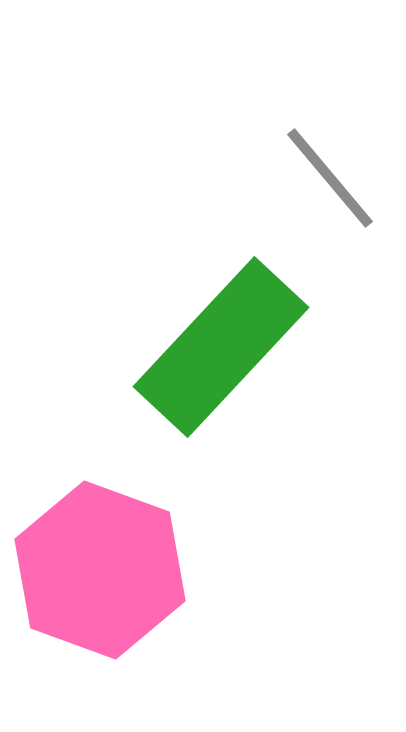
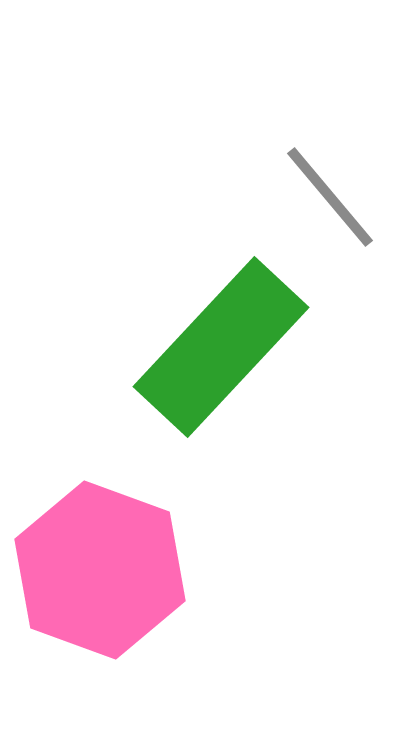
gray line: moved 19 px down
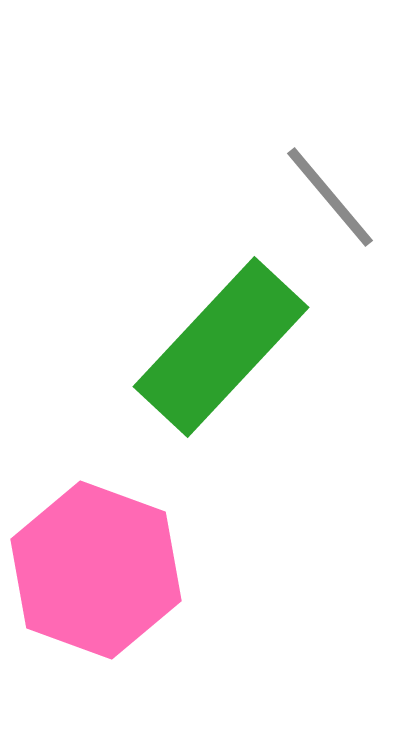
pink hexagon: moved 4 px left
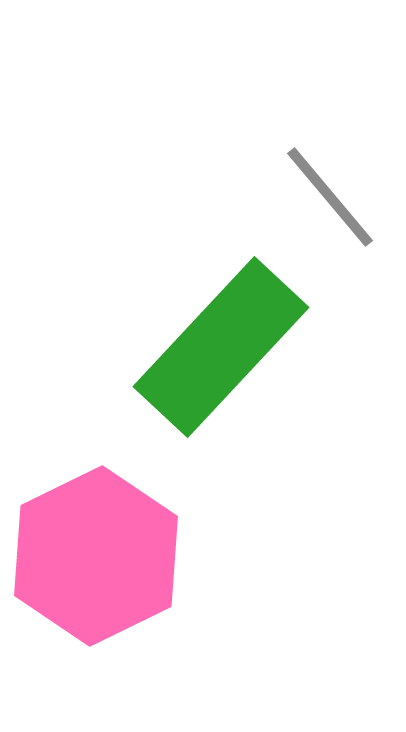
pink hexagon: moved 14 px up; rotated 14 degrees clockwise
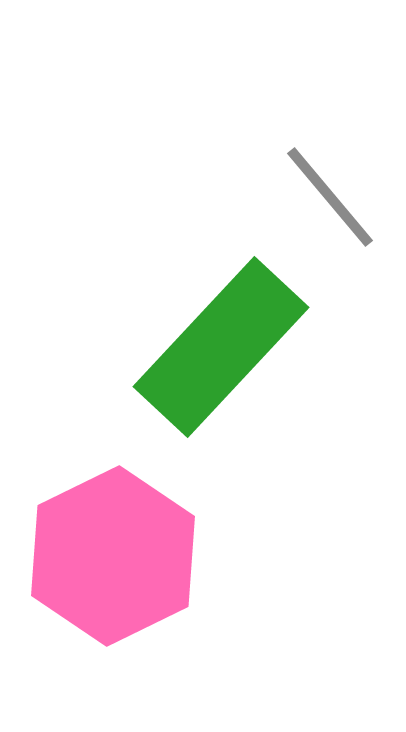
pink hexagon: moved 17 px right
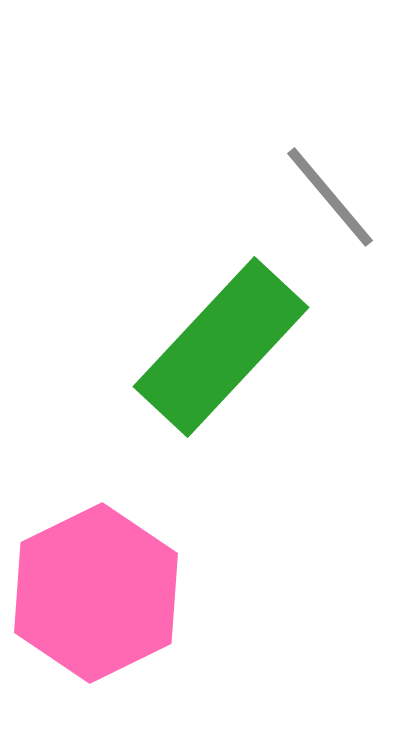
pink hexagon: moved 17 px left, 37 px down
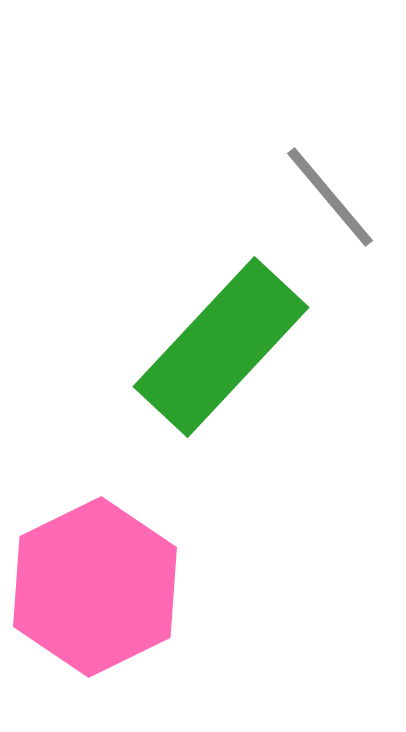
pink hexagon: moved 1 px left, 6 px up
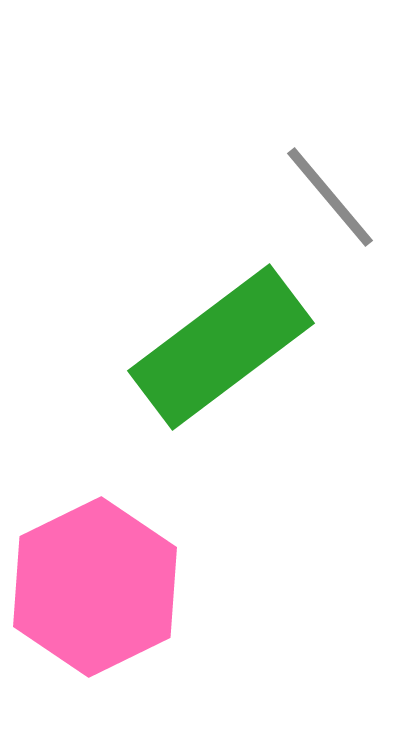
green rectangle: rotated 10 degrees clockwise
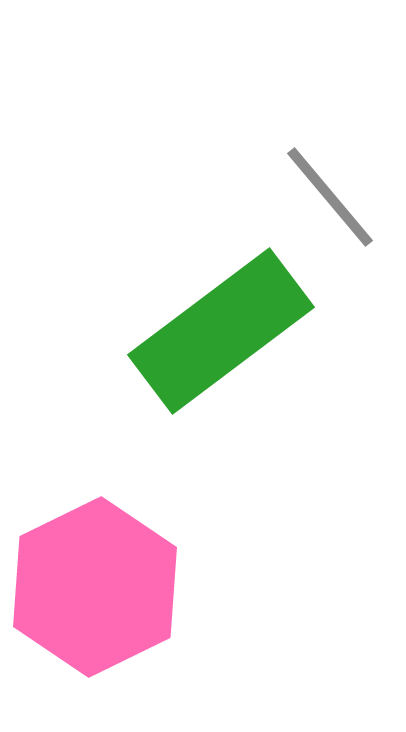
green rectangle: moved 16 px up
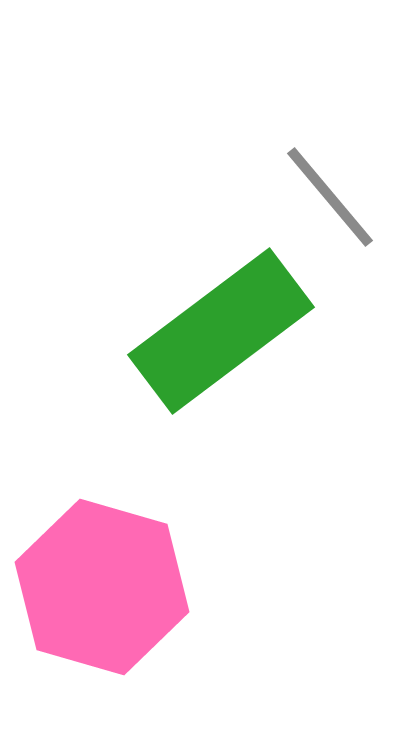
pink hexagon: moved 7 px right; rotated 18 degrees counterclockwise
